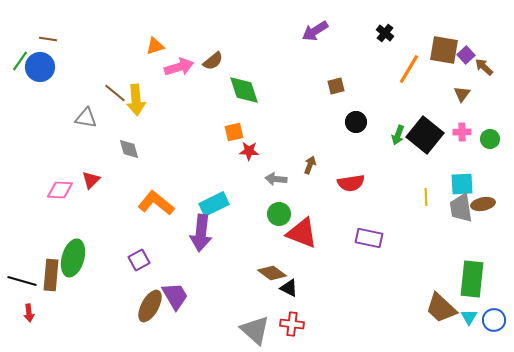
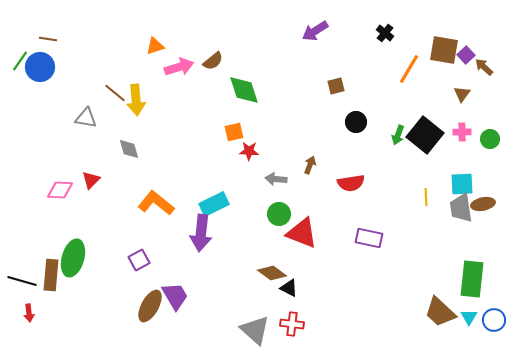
brown trapezoid at (441, 308): moved 1 px left, 4 px down
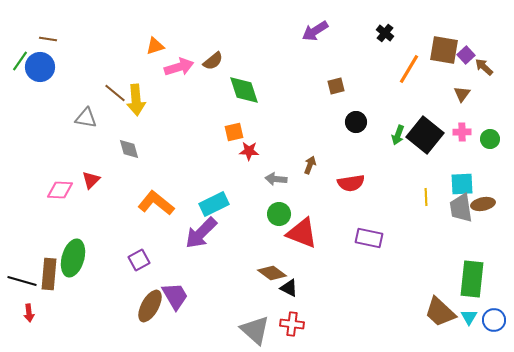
purple arrow at (201, 233): rotated 39 degrees clockwise
brown rectangle at (51, 275): moved 2 px left, 1 px up
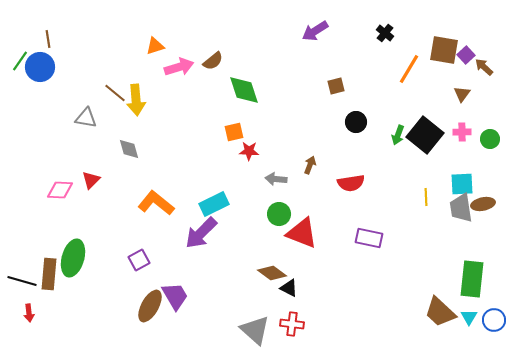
brown line at (48, 39): rotated 72 degrees clockwise
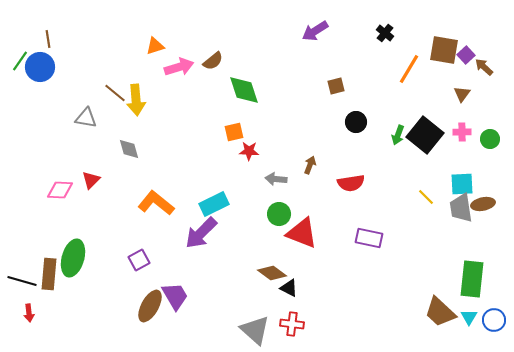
yellow line at (426, 197): rotated 42 degrees counterclockwise
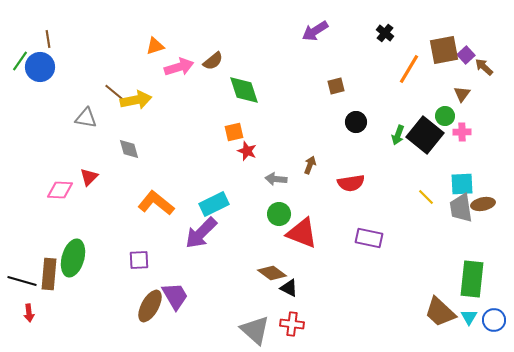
brown square at (444, 50): rotated 20 degrees counterclockwise
yellow arrow at (136, 100): rotated 96 degrees counterclockwise
green circle at (490, 139): moved 45 px left, 23 px up
red star at (249, 151): moved 2 px left; rotated 18 degrees clockwise
red triangle at (91, 180): moved 2 px left, 3 px up
purple square at (139, 260): rotated 25 degrees clockwise
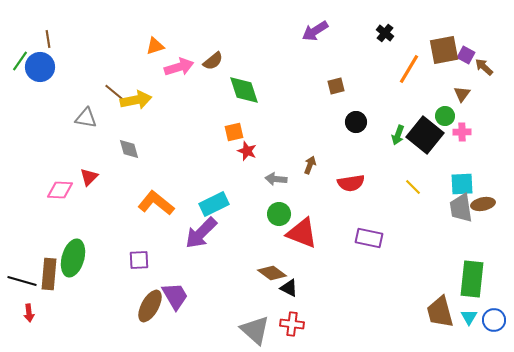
purple square at (466, 55): rotated 18 degrees counterclockwise
yellow line at (426, 197): moved 13 px left, 10 px up
brown trapezoid at (440, 312): rotated 32 degrees clockwise
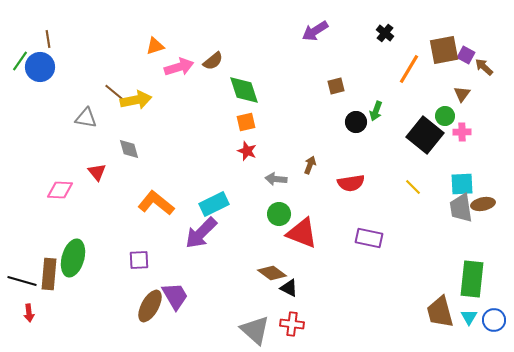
orange square at (234, 132): moved 12 px right, 10 px up
green arrow at (398, 135): moved 22 px left, 24 px up
red triangle at (89, 177): moved 8 px right, 5 px up; rotated 24 degrees counterclockwise
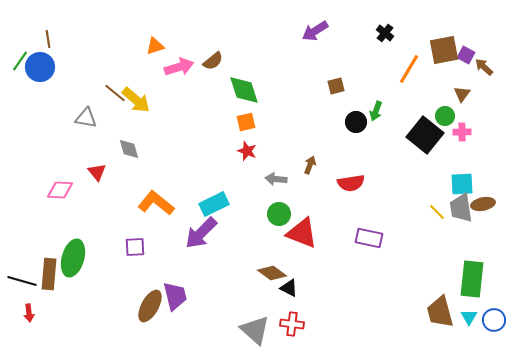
yellow arrow at (136, 100): rotated 52 degrees clockwise
yellow line at (413, 187): moved 24 px right, 25 px down
purple square at (139, 260): moved 4 px left, 13 px up
purple trapezoid at (175, 296): rotated 16 degrees clockwise
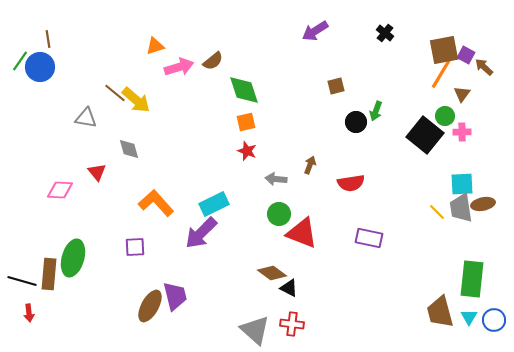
orange line at (409, 69): moved 32 px right, 5 px down
orange L-shape at (156, 203): rotated 9 degrees clockwise
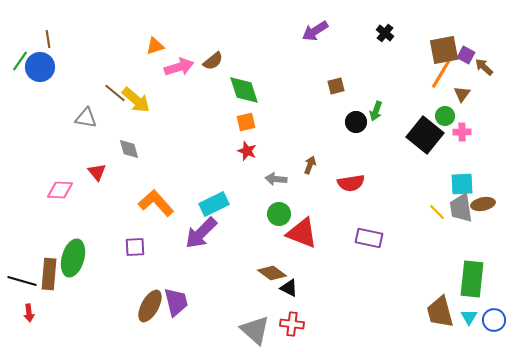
purple trapezoid at (175, 296): moved 1 px right, 6 px down
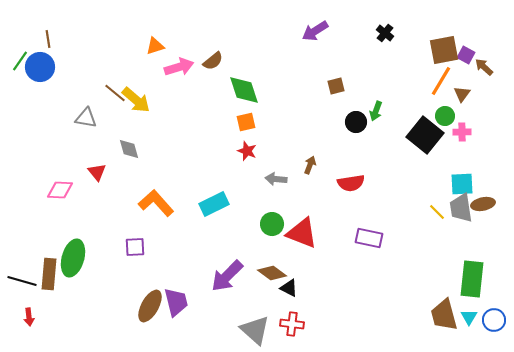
orange line at (441, 74): moved 7 px down
green circle at (279, 214): moved 7 px left, 10 px down
purple arrow at (201, 233): moved 26 px right, 43 px down
brown trapezoid at (440, 312): moved 4 px right, 3 px down
red arrow at (29, 313): moved 4 px down
